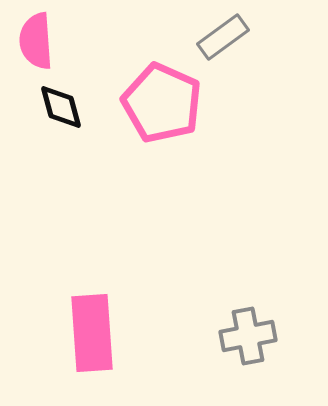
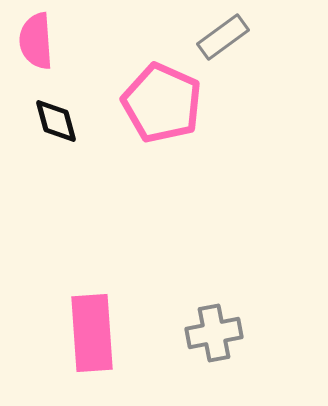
black diamond: moved 5 px left, 14 px down
gray cross: moved 34 px left, 3 px up
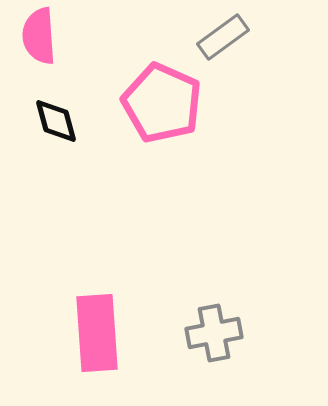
pink semicircle: moved 3 px right, 5 px up
pink rectangle: moved 5 px right
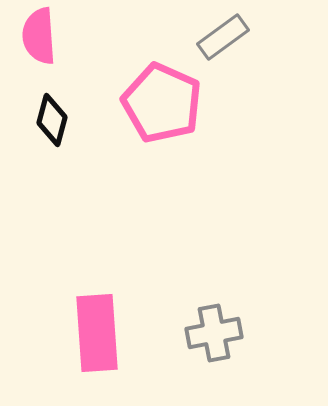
black diamond: moved 4 px left, 1 px up; rotated 30 degrees clockwise
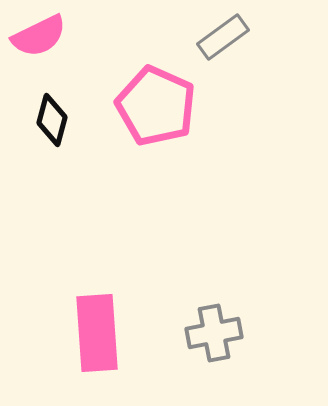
pink semicircle: rotated 112 degrees counterclockwise
pink pentagon: moved 6 px left, 3 px down
